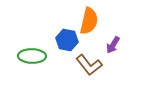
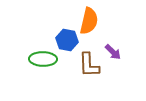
purple arrow: moved 7 px down; rotated 78 degrees counterclockwise
green ellipse: moved 11 px right, 3 px down
brown L-shape: rotated 36 degrees clockwise
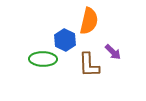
blue hexagon: moved 2 px left; rotated 15 degrees clockwise
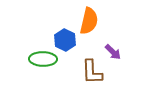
brown L-shape: moved 3 px right, 7 px down
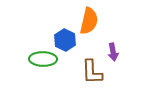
purple arrow: rotated 36 degrees clockwise
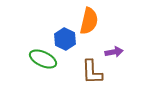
blue hexagon: moved 1 px up
purple arrow: moved 1 px right; rotated 90 degrees counterclockwise
green ellipse: rotated 24 degrees clockwise
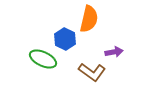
orange semicircle: moved 2 px up
brown L-shape: rotated 52 degrees counterclockwise
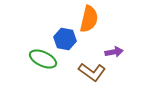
blue hexagon: rotated 15 degrees counterclockwise
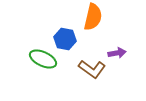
orange semicircle: moved 4 px right, 2 px up
purple arrow: moved 3 px right, 1 px down
brown L-shape: moved 3 px up
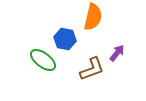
purple arrow: rotated 42 degrees counterclockwise
green ellipse: moved 1 px down; rotated 12 degrees clockwise
brown L-shape: rotated 56 degrees counterclockwise
